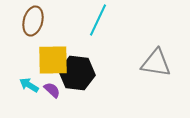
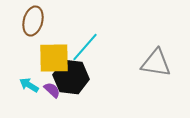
cyan line: moved 13 px left, 27 px down; rotated 16 degrees clockwise
yellow square: moved 1 px right, 2 px up
black hexagon: moved 6 px left, 4 px down
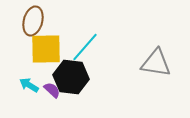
yellow square: moved 8 px left, 9 px up
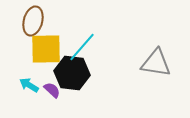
cyan line: moved 3 px left
black hexagon: moved 1 px right, 4 px up
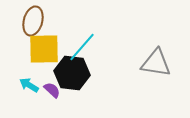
yellow square: moved 2 px left
